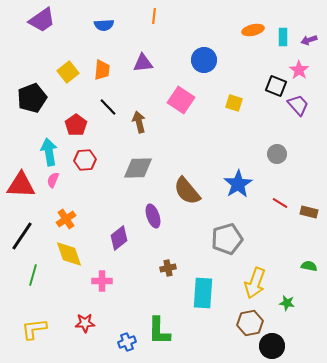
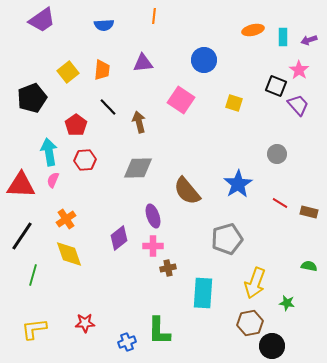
pink cross at (102, 281): moved 51 px right, 35 px up
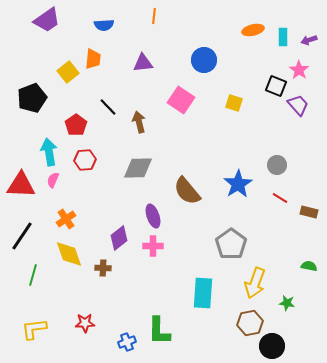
purple trapezoid at (42, 20): moved 5 px right
orange trapezoid at (102, 70): moved 9 px left, 11 px up
gray circle at (277, 154): moved 11 px down
red line at (280, 203): moved 5 px up
gray pentagon at (227, 239): moved 4 px right, 5 px down; rotated 20 degrees counterclockwise
brown cross at (168, 268): moved 65 px left; rotated 14 degrees clockwise
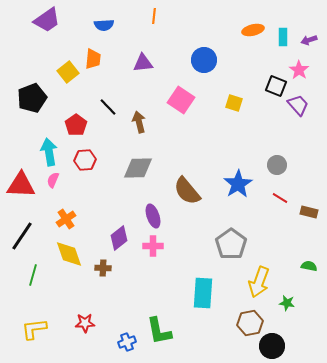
yellow arrow at (255, 283): moved 4 px right, 1 px up
green L-shape at (159, 331): rotated 12 degrees counterclockwise
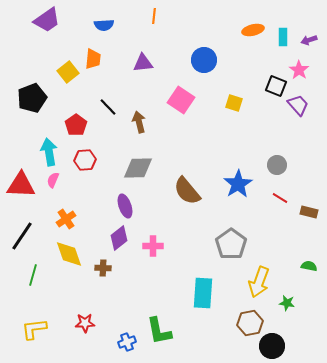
purple ellipse at (153, 216): moved 28 px left, 10 px up
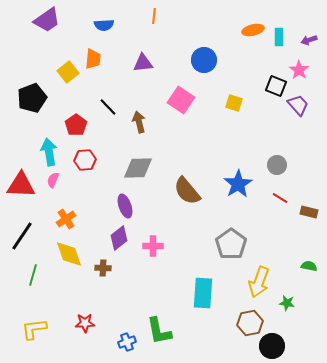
cyan rectangle at (283, 37): moved 4 px left
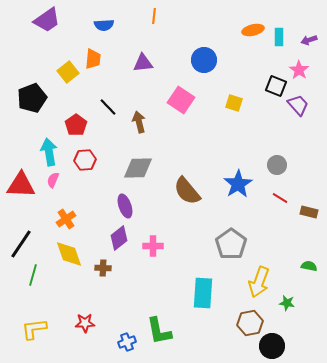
black line at (22, 236): moved 1 px left, 8 px down
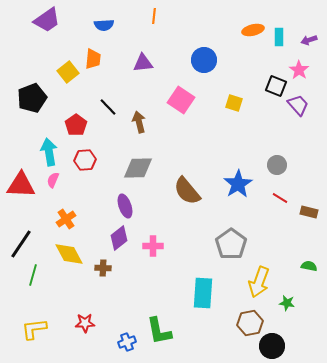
yellow diamond at (69, 254): rotated 8 degrees counterclockwise
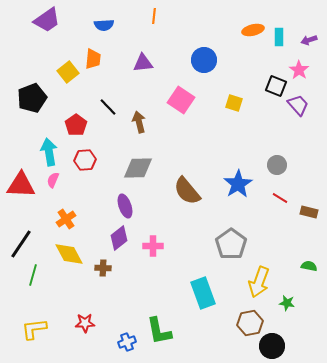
cyan rectangle at (203, 293): rotated 24 degrees counterclockwise
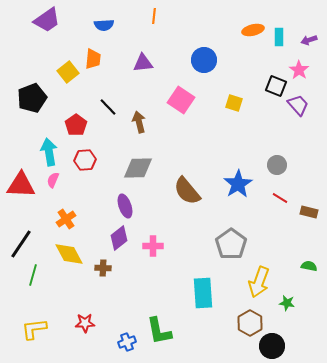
cyan rectangle at (203, 293): rotated 16 degrees clockwise
brown hexagon at (250, 323): rotated 20 degrees counterclockwise
